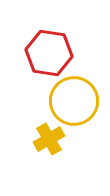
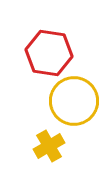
yellow cross: moved 7 px down
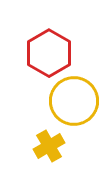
red hexagon: rotated 21 degrees clockwise
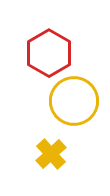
yellow cross: moved 2 px right, 8 px down; rotated 12 degrees counterclockwise
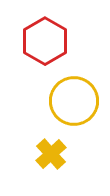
red hexagon: moved 4 px left, 12 px up
